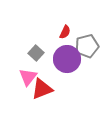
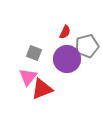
gray square: moved 2 px left; rotated 21 degrees counterclockwise
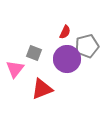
pink triangle: moved 13 px left, 8 px up
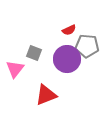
red semicircle: moved 4 px right, 2 px up; rotated 40 degrees clockwise
gray pentagon: rotated 20 degrees clockwise
red triangle: moved 4 px right, 6 px down
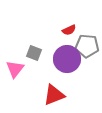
red triangle: moved 8 px right
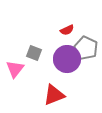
red semicircle: moved 2 px left
gray pentagon: moved 1 px left, 2 px down; rotated 20 degrees clockwise
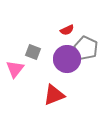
gray square: moved 1 px left, 1 px up
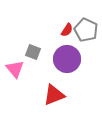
red semicircle: rotated 32 degrees counterclockwise
gray pentagon: moved 18 px up
pink triangle: rotated 18 degrees counterclockwise
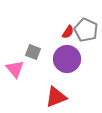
red semicircle: moved 1 px right, 2 px down
red triangle: moved 2 px right, 2 px down
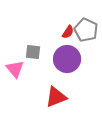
gray square: rotated 14 degrees counterclockwise
